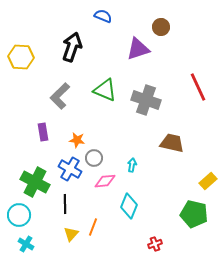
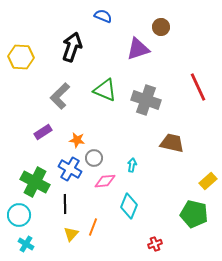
purple rectangle: rotated 66 degrees clockwise
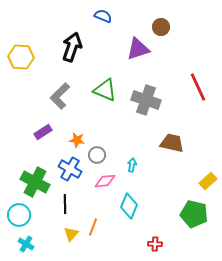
gray circle: moved 3 px right, 3 px up
red cross: rotated 24 degrees clockwise
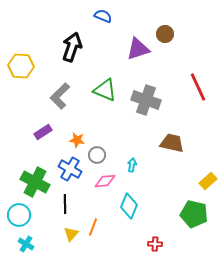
brown circle: moved 4 px right, 7 px down
yellow hexagon: moved 9 px down
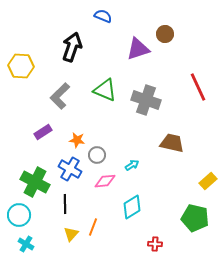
cyan arrow: rotated 48 degrees clockwise
cyan diamond: moved 3 px right, 1 px down; rotated 35 degrees clockwise
green pentagon: moved 1 px right, 4 px down
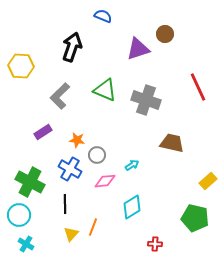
green cross: moved 5 px left
